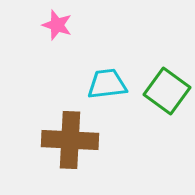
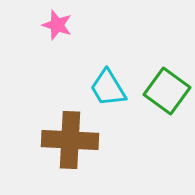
cyan trapezoid: moved 1 px right, 4 px down; rotated 114 degrees counterclockwise
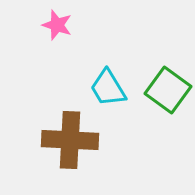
green square: moved 1 px right, 1 px up
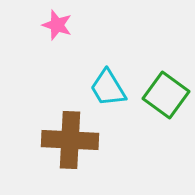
green square: moved 2 px left, 5 px down
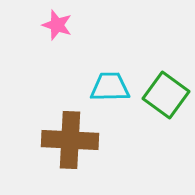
cyan trapezoid: moved 2 px right, 1 px up; rotated 120 degrees clockwise
